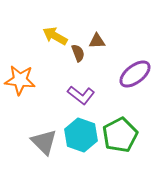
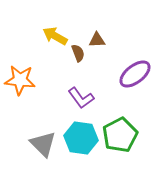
brown triangle: moved 1 px up
purple L-shape: moved 3 px down; rotated 16 degrees clockwise
cyan hexagon: moved 3 px down; rotated 12 degrees counterclockwise
gray triangle: moved 1 px left, 2 px down
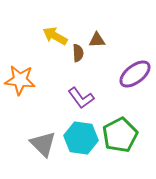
brown semicircle: rotated 18 degrees clockwise
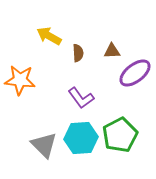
yellow arrow: moved 6 px left
brown triangle: moved 15 px right, 11 px down
purple ellipse: moved 1 px up
cyan hexagon: rotated 12 degrees counterclockwise
gray triangle: moved 1 px right, 1 px down
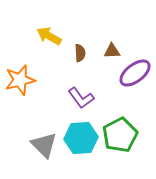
brown semicircle: moved 2 px right
orange star: rotated 20 degrees counterclockwise
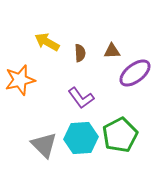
yellow arrow: moved 2 px left, 6 px down
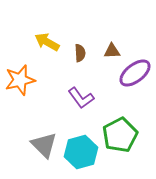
cyan hexagon: moved 14 px down; rotated 12 degrees counterclockwise
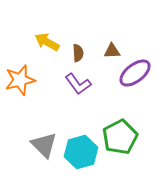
brown semicircle: moved 2 px left
purple L-shape: moved 3 px left, 14 px up
green pentagon: moved 2 px down
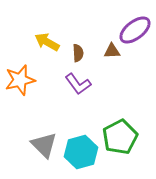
purple ellipse: moved 43 px up
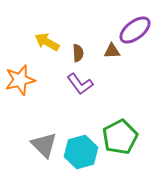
purple L-shape: moved 2 px right
